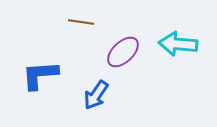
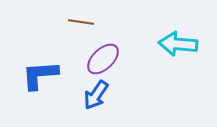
purple ellipse: moved 20 px left, 7 px down
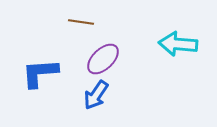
blue L-shape: moved 2 px up
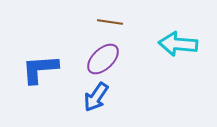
brown line: moved 29 px right
blue L-shape: moved 4 px up
blue arrow: moved 2 px down
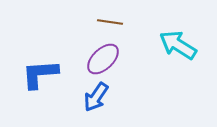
cyan arrow: moved 1 px down; rotated 27 degrees clockwise
blue L-shape: moved 5 px down
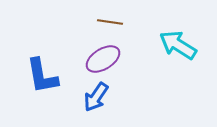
purple ellipse: rotated 12 degrees clockwise
blue L-shape: moved 2 px right, 2 px down; rotated 96 degrees counterclockwise
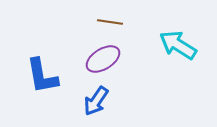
blue arrow: moved 4 px down
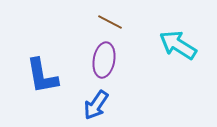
brown line: rotated 20 degrees clockwise
purple ellipse: moved 1 px right, 1 px down; rotated 48 degrees counterclockwise
blue arrow: moved 4 px down
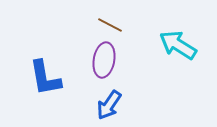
brown line: moved 3 px down
blue L-shape: moved 3 px right, 2 px down
blue arrow: moved 13 px right
